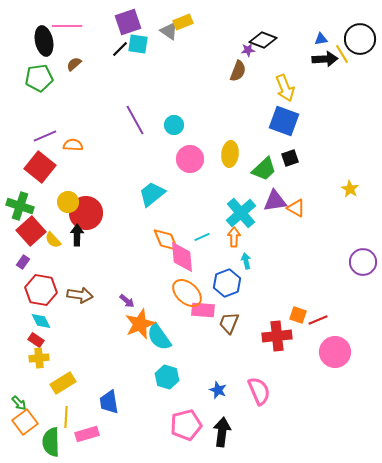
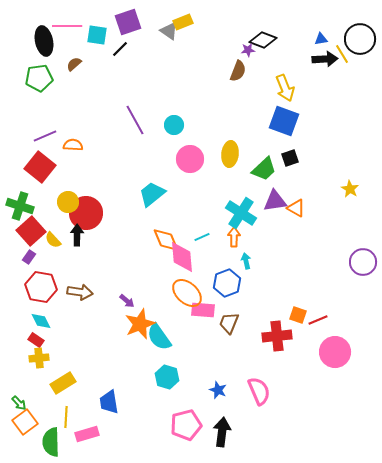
cyan square at (138, 44): moved 41 px left, 9 px up
cyan cross at (241, 213): rotated 16 degrees counterclockwise
purple rectangle at (23, 262): moved 6 px right, 5 px up
red hexagon at (41, 290): moved 3 px up
brown arrow at (80, 295): moved 3 px up
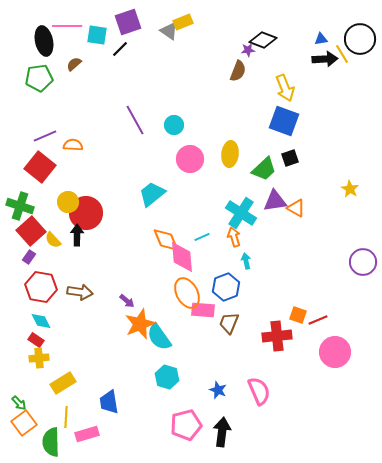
orange arrow at (234, 237): rotated 18 degrees counterclockwise
blue hexagon at (227, 283): moved 1 px left, 4 px down
orange ellipse at (187, 293): rotated 20 degrees clockwise
orange square at (25, 422): moved 1 px left, 1 px down
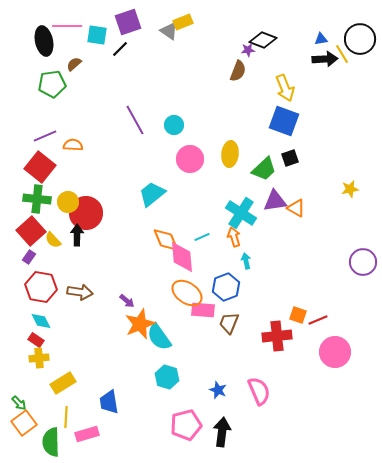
green pentagon at (39, 78): moved 13 px right, 6 px down
yellow star at (350, 189): rotated 30 degrees clockwise
green cross at (20, 206): moved 17 px right, 7 px up; rotated 12 degrees counterclockwise
orange ellipse at (187, 293): rotated 28 degrees counterclockwise
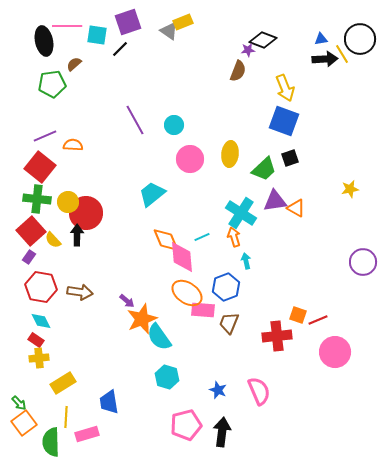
orange star at (140, 324): moved 2 px right, 5 px up
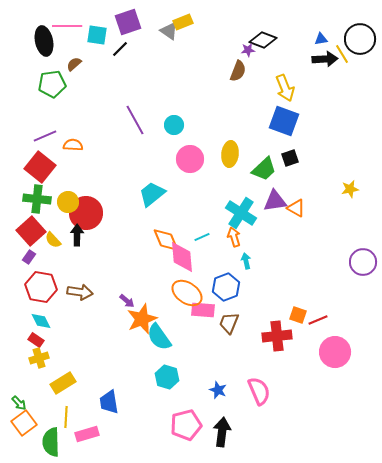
yellow cross at (39, 358): rotated 12 degrees counterclockwise
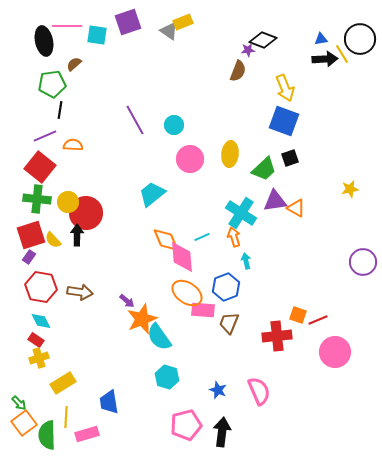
black line at (120, 49): moved 60 px left, 61 px down; rotated 36 degrees counterclockwise
red square at (31, 231): moved 4 px down; rotated 24 degrees clockwise
green semicircle at (51, 442): moved 4 px left, 7 px up
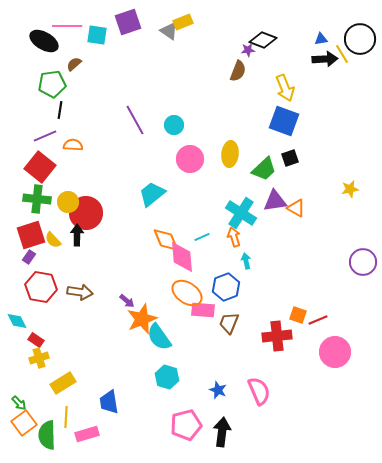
black ellipse at (44, 41): rotated 48 degrees counterclockwise
cyan diamond at (41, 321): moved 24 px left
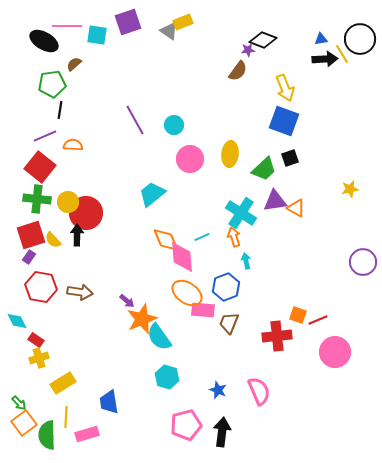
brown semicircle at (238, 71): rotated 15 degrees clockwise
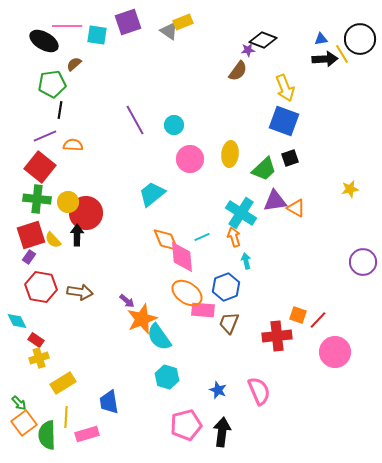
red line at (318, 320): rotated 24 degrees counterclockwise
